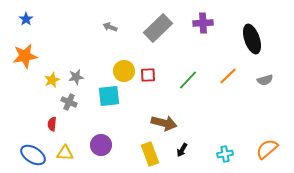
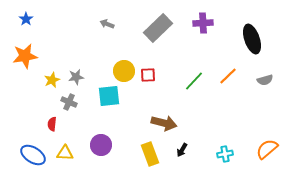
gray arrow: moved 3 px left, 3 px up
green line: moved 6 px right, 1 px down
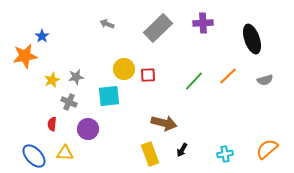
blue star: moved 16 px right, 17 px down
yellow circle: moved 2 px up
purple circle: moved 13 px left, 16 px up
blue ellipse: moved 1 px right, 1 px down; rotated 15 degrees clockwise
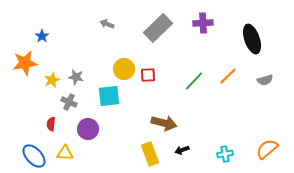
orange star: moved 7 px down
gray star: rotated 21 degrees clockwise
red semicircle: moved 1 px left
black arrow: rotated 40 degrees clockwise
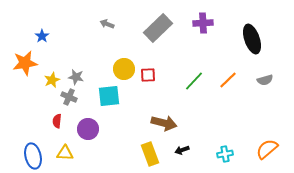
orange line: moved 4 px down
gray cross: moved 5 px up
red semicircle: moved 6 px right, 3 px up
blue ellipse: moved 1 px left; rotated 30 degrees clockwise
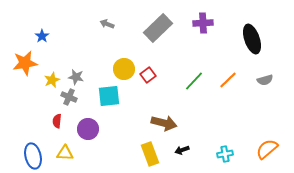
red square: rotated 35 degrees counterclockwise
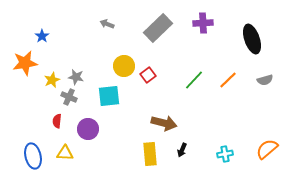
yellow circle: moved 3 px up
green line: moved 1 px up
black arrow: rotated 48 degrees counterclockwise
yellow rectangle: rotated 15 degrees clockwise
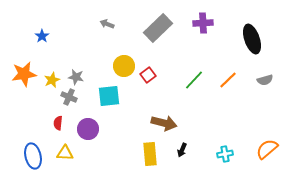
orange star: moved 1 px left, 11 px down
red semicircle: moved 1 px right, 2 px down
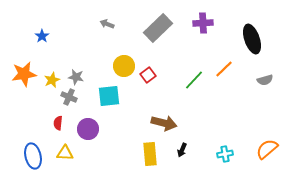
orange line: moved 4 px left, 11 px up
